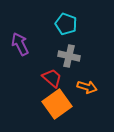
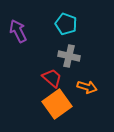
purple arrow: moved 2 px left, 13 px up
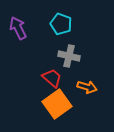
cyan pentagon: moved 5 px left
purple arrow: moved 3 px up
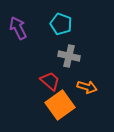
red trapezoid: moved 2 px left, 3 px down
orange square: moved 3 px right, 1 px down
